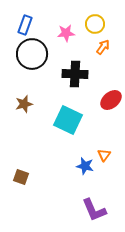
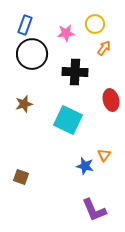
orange arrow: moved 1 px right, 1 px down
black cross: moved 2 px up
red ellipse: rotated 65 degrees counterclockwise
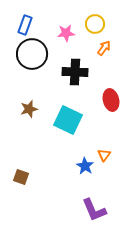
brown star: moved 5 px right, 5 px down
blue star: rotated 18 degrees clockwise
